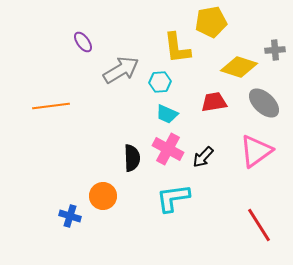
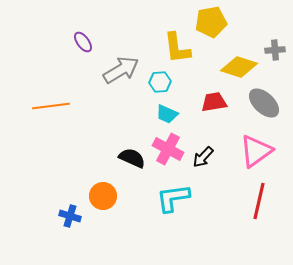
black semicircle: rotated 64 degrees counterclockwise
red line: moved 24 px up; rotated 45 degrees clockwise
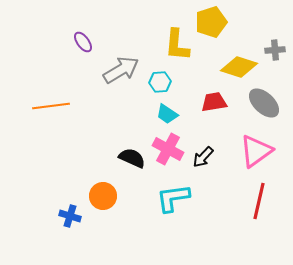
yellow pentagon: rotated 8 degrees counterclockwise
yellow L-shape: moved 3 px up; rotated 12 degrees clockwise
cyan trapezoid: rotated 10 degrees clockwise
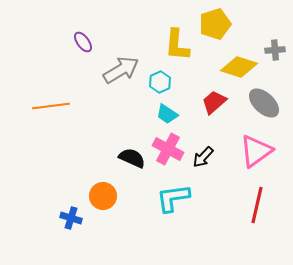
yellow pentagon: moved 4 px right, 2 px down
cyan hexagon: rotated 20 degrees counterclockwise
red trapezoid: rotated 32 degrees counterclockwise
red line: moved 2 px left, 4 px down
blue cross: moved 1 px right, 2 px down
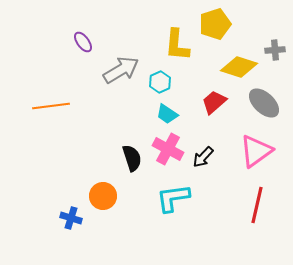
black semicircle: rotated 48 degrees clockwise
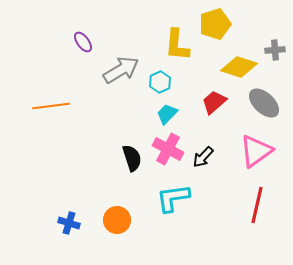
cyan trapezoid: rotated 100 degrees clockwise
orange circle: moved 14 px right, 24 px down
blue cross: moved 2 px left, 5 px down
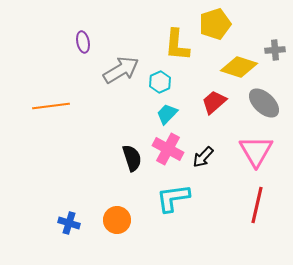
purple ellipse: rotated 25 degrees clockwise
pink triangle: rotated 24 degrees counterclockwise
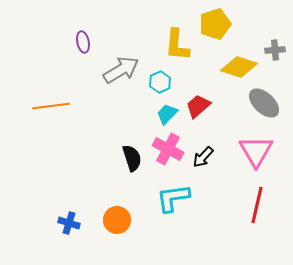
red trapezoid: moved 16 px left, 4 px down
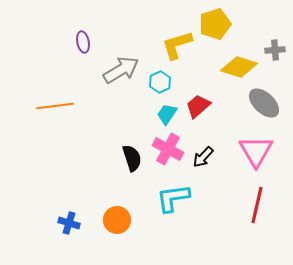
yellow L-shape: rotated 68 degrees clockwise
orange line: moved 4 px right
cyan trapezoid: rotated 10 degrees counterclockwise
